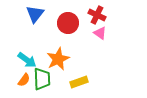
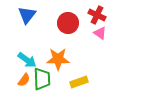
blue triangle: moved 8 px left, 1 px down
orange star: rotated 25 degrees clockwise
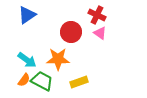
blue triangle: rotated 18 degrees clockwise
red circle: moved 3 px right, 9 px down
green trapezoid: moved 2 px down; rotated 60 degrees counterclockwise
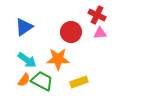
blue triangle: moved 3 px left, 12 px down
pink triangle: rotated 40 degrees counterclockwise
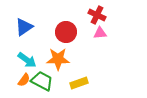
red circle: moved 5 px left
yellow rectangle: moved 1 px down
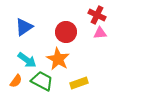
orange star: rotated 30 degrees clockwise
orange semicircle: moved 8 px left, 1 px down
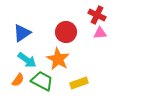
blue triangle: moved 2 px left, 6 px down
orange semicircle: moved 2 px right, 1 px up
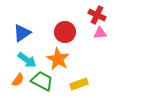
red circle: moved 1 px left
yellow rectangle: moved 1 px down
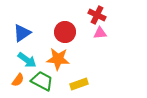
orange star: rotated 25 degrees counterclockwise
